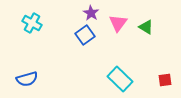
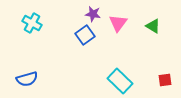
purple star: moved 2 px right, 1 px down; rotated 21 degrees counterclockwise
green triangle: moved 7 px right, 1 px up
cyan rectangle: moved 2 px down
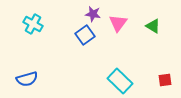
cyan cross: moved 1 px right, 1 px down
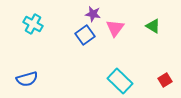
pink triangle: moved 3 px left, 5 px down
red square: rotated 24 degrees counterclockwise
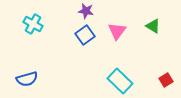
purple star: moved 7 px left, 3 px up
pink triangle: moved 2 px right, 3 px down
red square: moved 1 px right
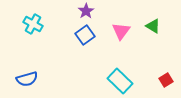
purple star: rotated 28 degrees clockwise
pink triangle: moved 4 px right
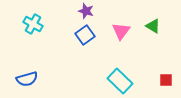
purple star: rotated 21 degrees counterclockwise
red square: rotated 32 degrees clockwise
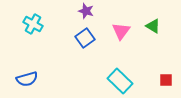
blue square: moved 3 px down
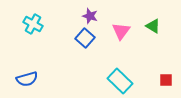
purple star: moved 4 px right, 5 px down
blue square: rotated 12 degrees counterclockwise
